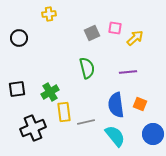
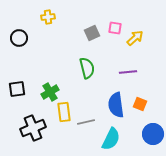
yellow cross: moved 1 px left, 3 px down
cyan semicircle: moved 4 px left, 3 px down; rotated 65 degrees clockwise
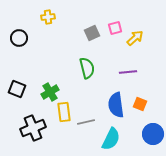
pink square: rotated 24 degrees counterclockwise
black square: rotated 30 degrees clockwise
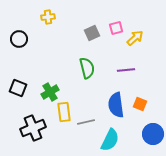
pink square: moved 1 px right
black circle: moved 1 px down
purple line: moved 2 px left, 2 px up
black square: moved 1 px right, 1 px up
cyan semicircle: moved 1 px left, 1 px down
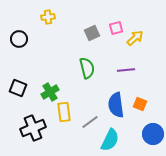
gray line: moved 4 px right; rotated 24 degrees counterclockwise
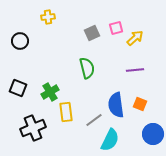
black circle: moved 1 px right, 2 px down
purple line: moved 9 px right
yellow rectangle: moved 2 px right
gray line: moved 4 px right, 2 px up
